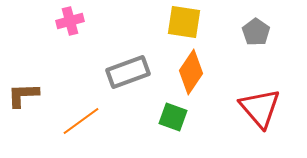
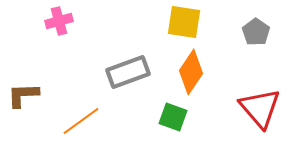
pink cross: moved 11 px left
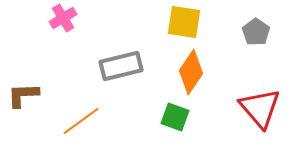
pink cross: moved 4 px right, 3 px up; rotated 16 degrees counterclockwise
gray rectangle: moved 7 px left, 6 px up; rotated 6 degrees clockwise
green square: moved 2 px right
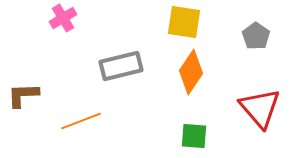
gray pentagon: moved 4 px down
green square: moved 19 px right, 19 px down; rotated 16 degrees counterclockwise
orange line: rotated 15 degrees clockwise
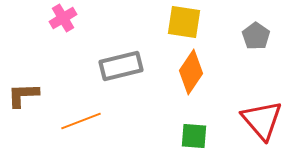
red triangle: moved 2 px right, 12 px down
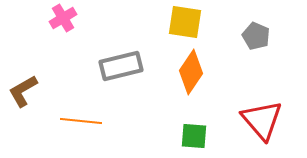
yellow square: moved 1 px right
gray pentagon: rotated 12 degrees counterclockwise
brown L-shape: moved 4 px up; rotated 28 degrees counterclockwise
orange line: rotated 27 degrees clockwise
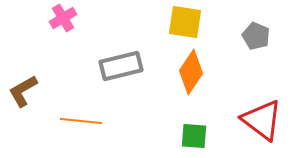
red triangle: rotated 12 degrees counterclockwise
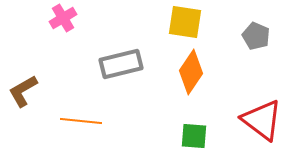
gray rectangle: moved 2 px up
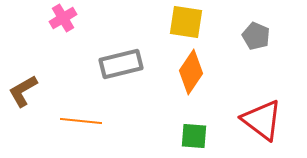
yellow square: moved 1 px right
